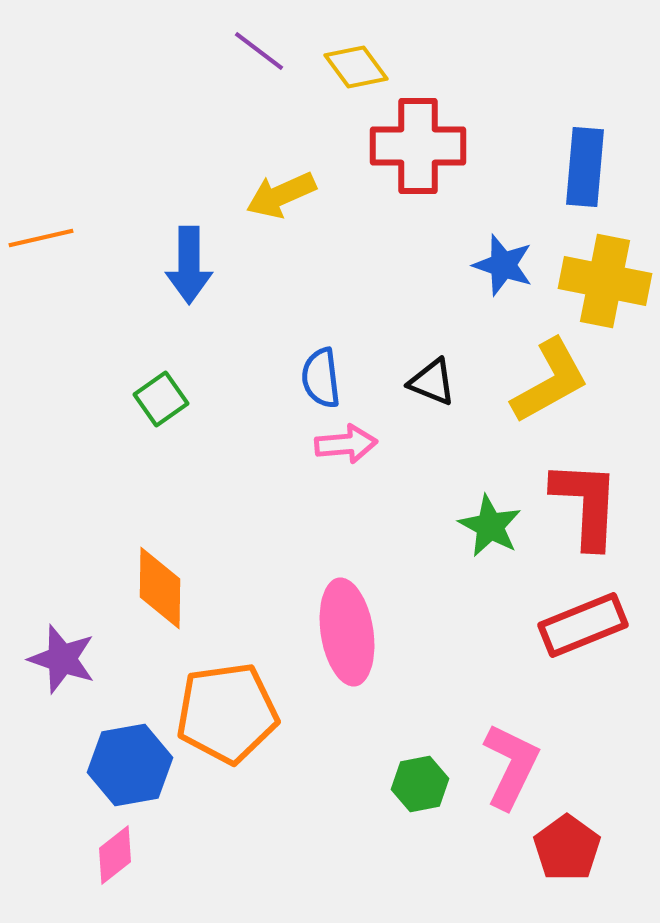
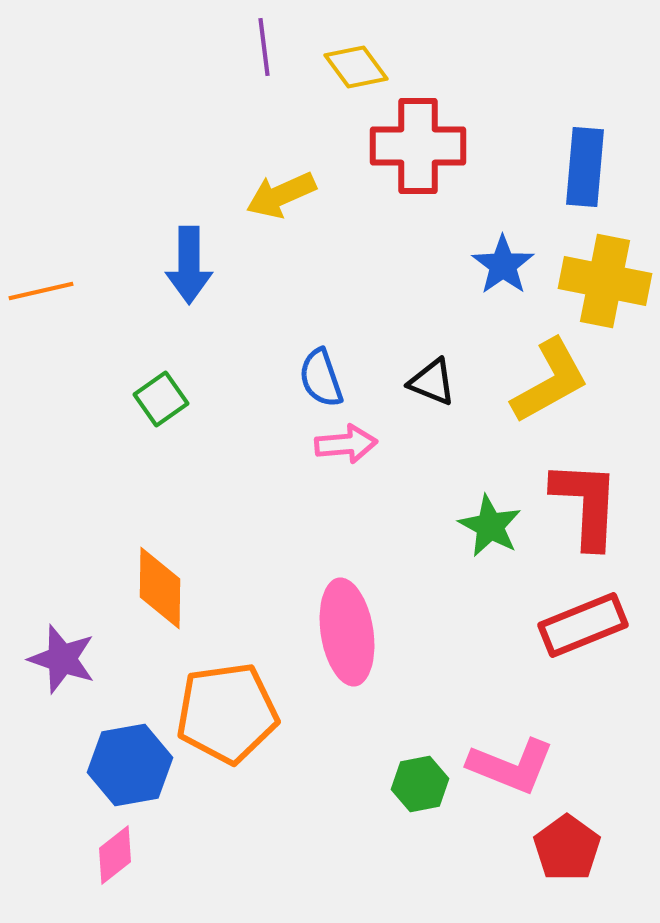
purple line: moved 5 px right, 4 px up; rotated 46 degrees clockwise
orange line: moved 53 px down
blue star: rotated 18 degrees clockwise
blue semicircle: rotated 12 degrees counterclockwise
pink L-shape: rotated 86 degrees clockwise
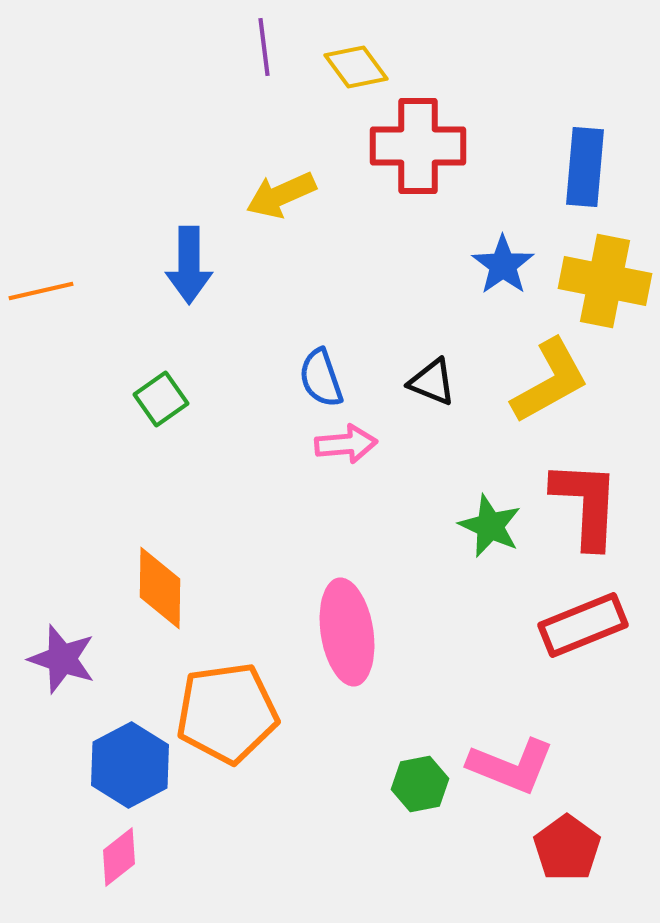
green star: rotated 4 degrees counterclockwise
blue hexagon: rotated 18 degrees counterclockwise
pink diamond: moved 4 px right, 2 px down
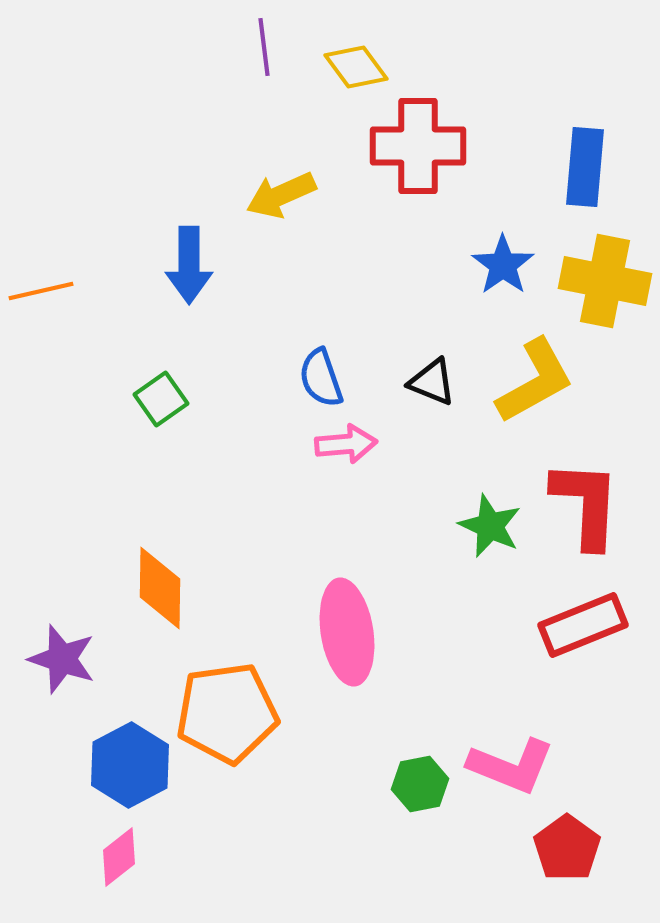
yellow L-shape: moved 15 px left
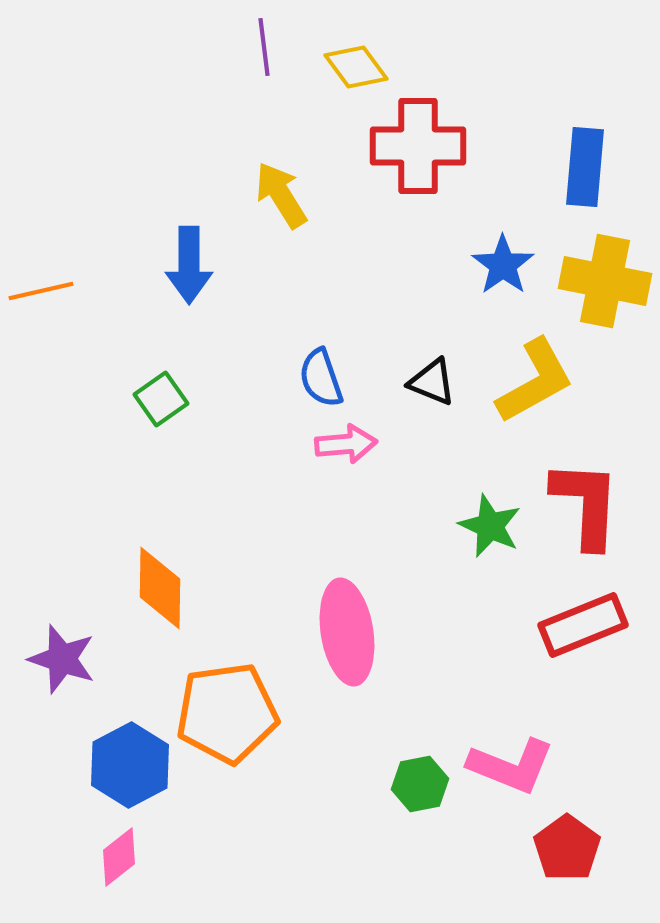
yellow arrow: rotated 82 degrees clockwise
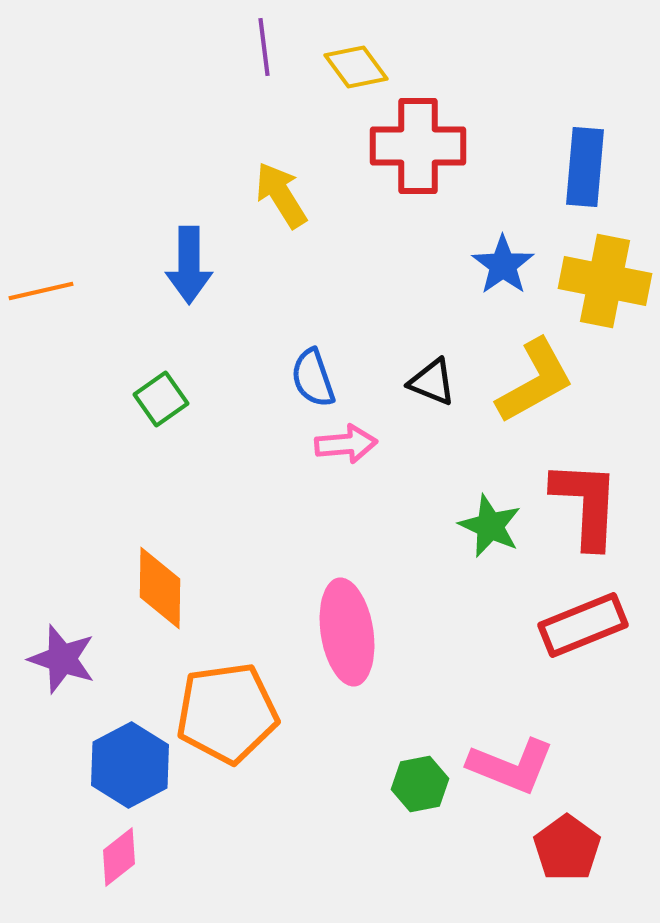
blue semicircle: moved 8 px left
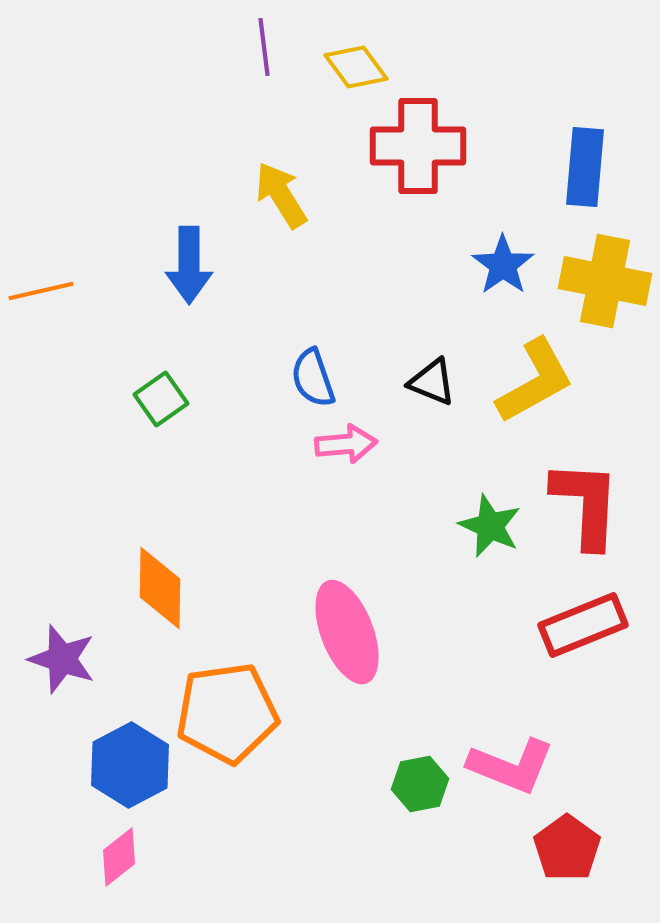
pink ellipse: rotated 12 degrees counterclockwise
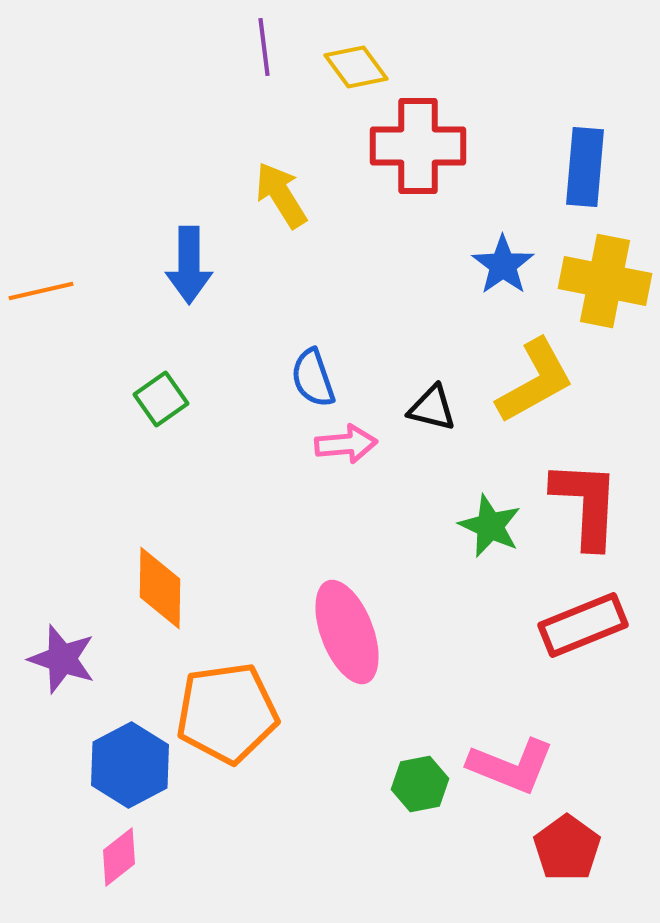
black triangle: moved 26 px down; rotated 8 degrees counterclockwise
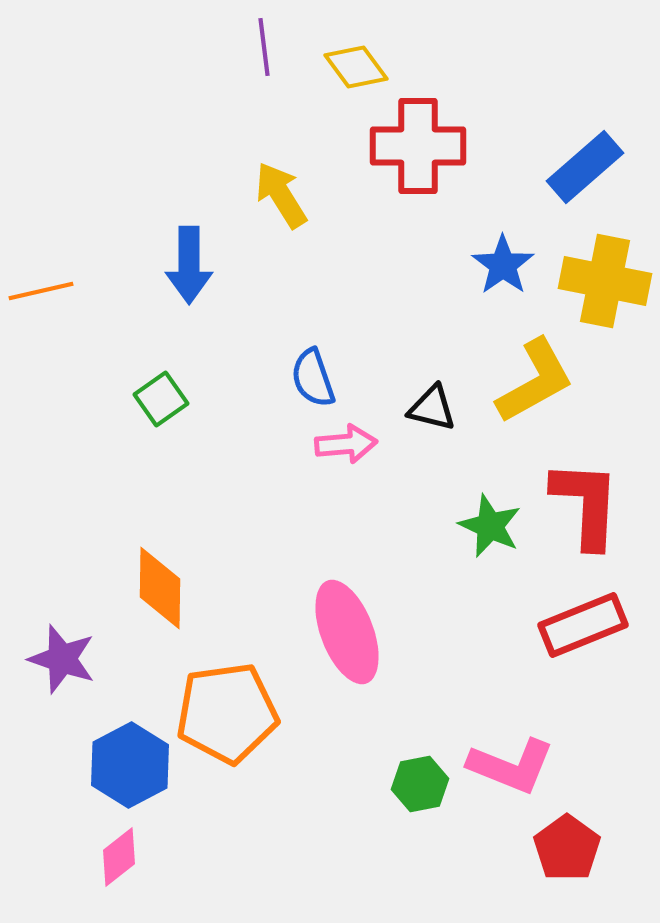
blue rectangle: rotated 44 degrees clockwise
